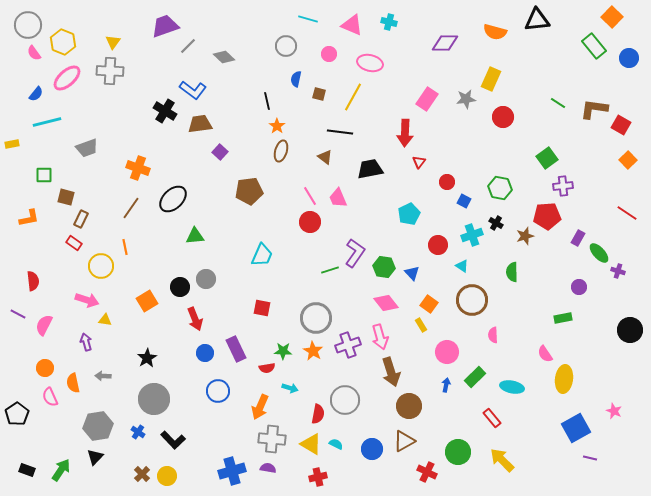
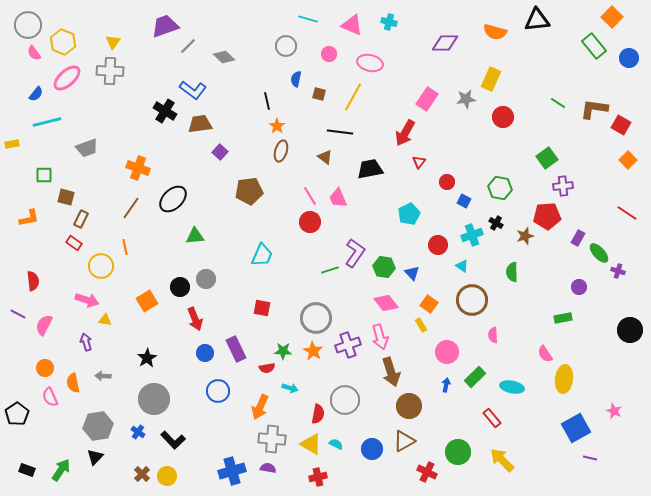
red arrow at (405, 133): rotated 28 degrees clockwise
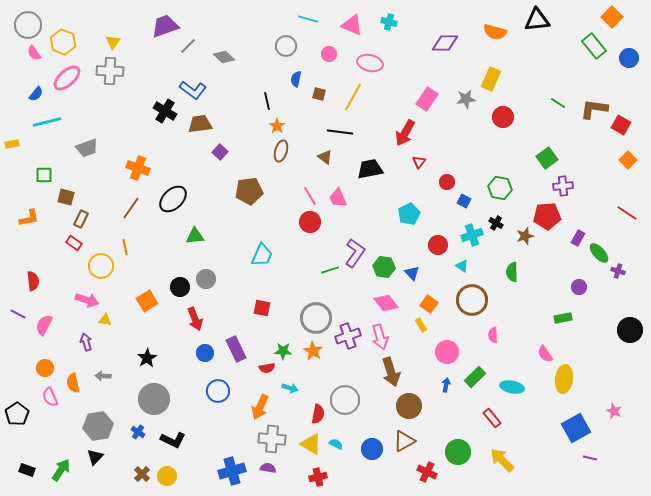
purple cross at (348, 345): moved 9 px up
black L-shape at (173, 440): rotated 20 degrees counterclockwise
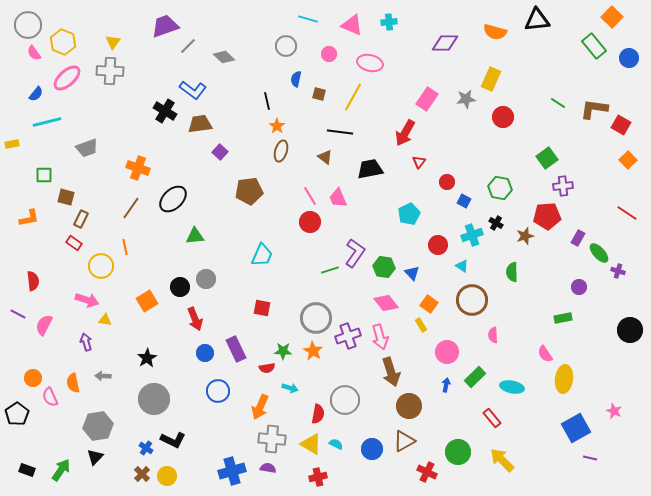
cyan cross at (389, 22): rotated 21 degrees counterclockwise
orange circle at (45, 368): moved 12 px left, 10 px down
blue cross at (138, 432): moved 8 px right, 16 px down
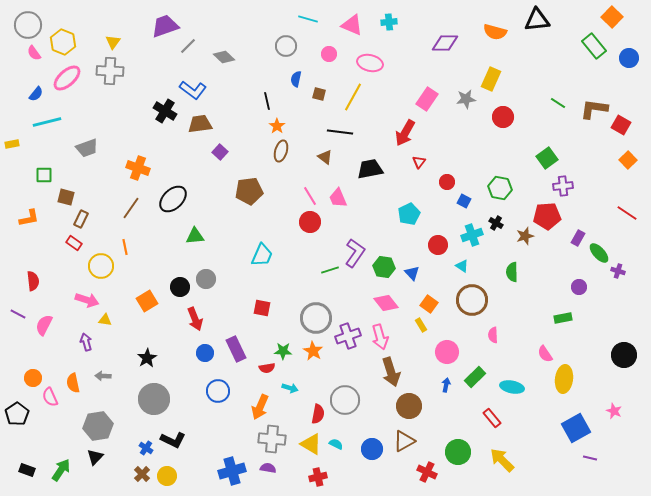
black circle at (630, 330): moved 6 px left, 25 px down
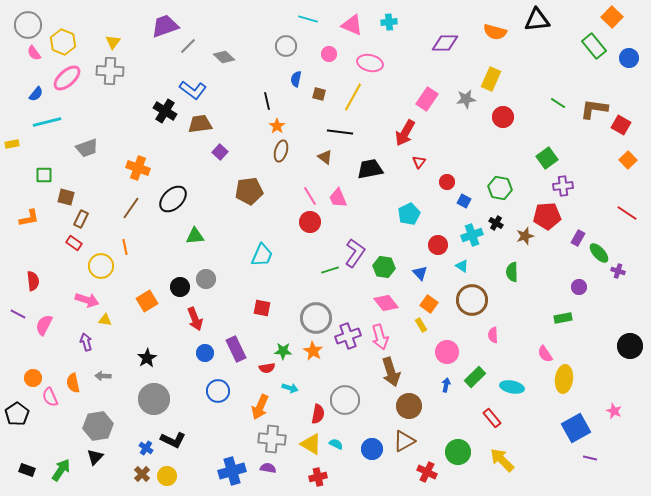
blue triangle at (412, 273): moved 8 px right
black circle at (624, 355): moved 6 px right, 9 px up
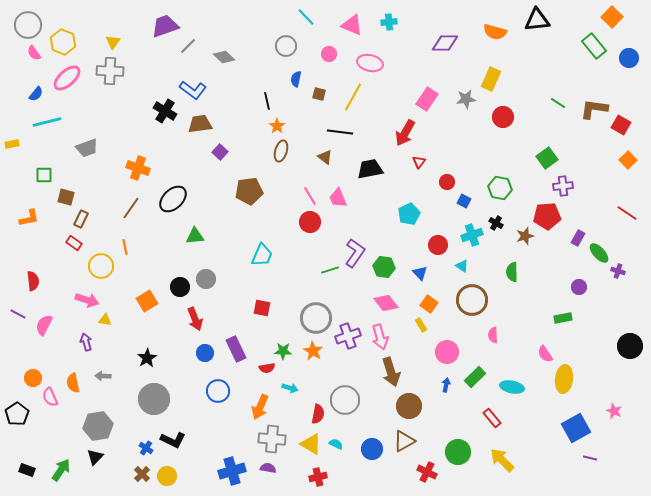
cyan line at (308, 19): moved 2 px left, 2 px up; rotated 30 degrees clockwise
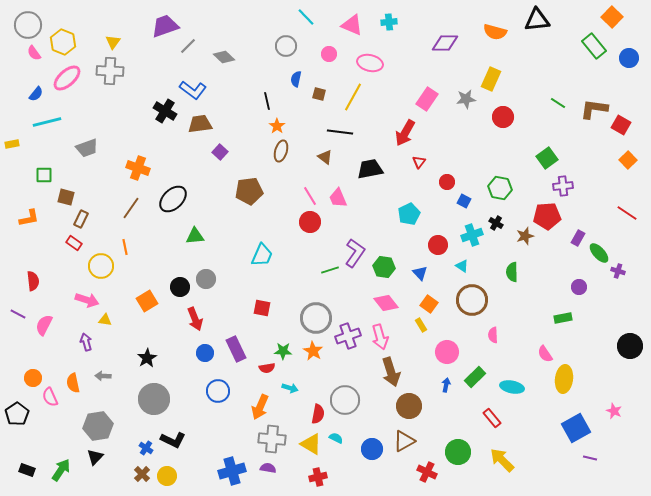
cyan semicircle at (336, 444): moved 6 px up
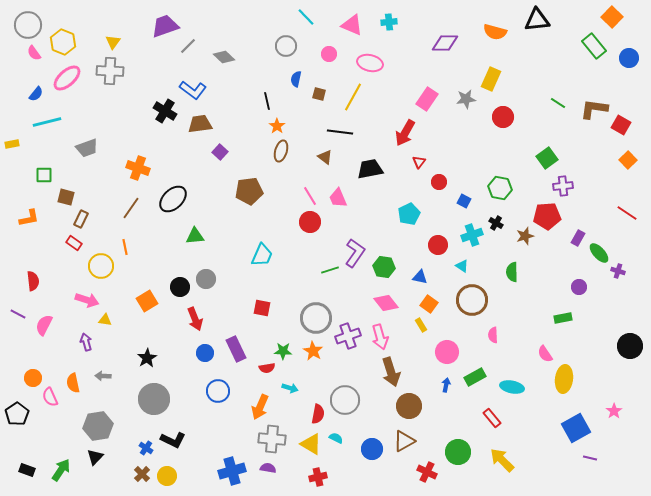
red circle at (447, 182): moved 8 px left
blue triangle at (420, 273): moved 4 px down; rotated 35 degrees counterclockwise
green rectangle at (475, 377): rotated 15 degrees clockwise
pink star at (614, 411): rotated 14 degrees clockwise
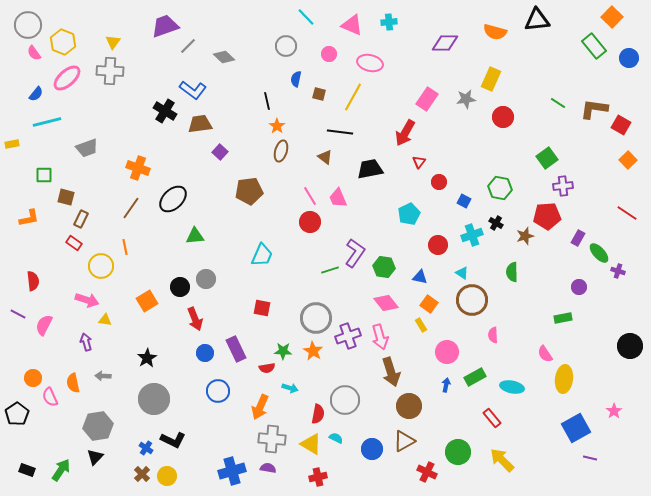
cyan triangle at (462, 266): moved 7 px down
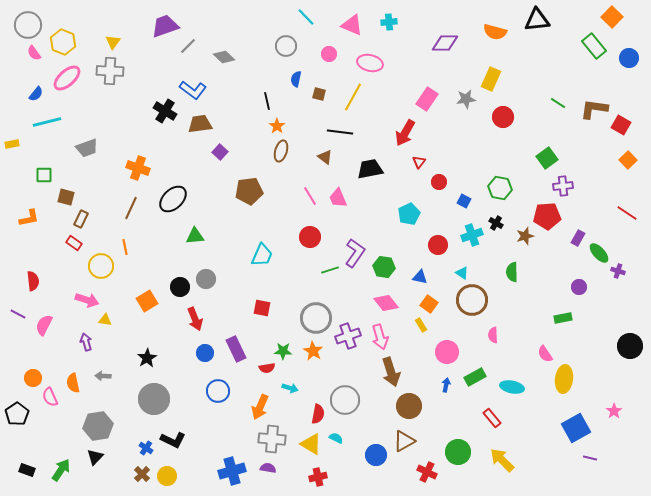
brown line at (131, 208): rotated 10 degrees counterclockwise
red circle at (310, 222): moved 15 px down
blue circle at (372, 449): moved 4 px right, 6 px down
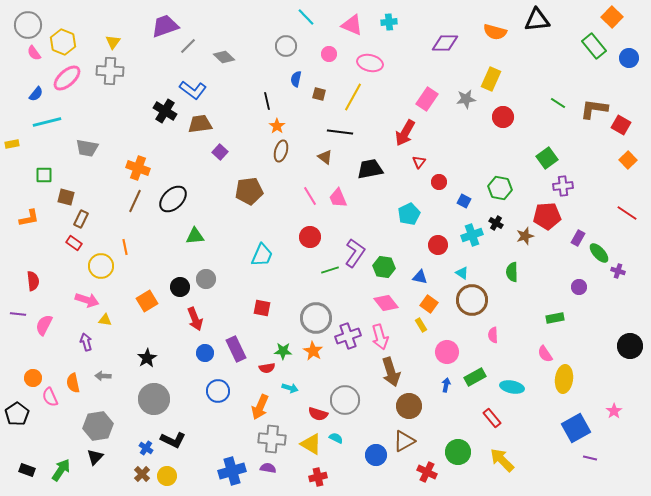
gray trapezoid at (87, 148): rotated 30 degrees clockwise
brown line at (131, 208): moved 4 px right, 7 px up
purple line at (18, 314): rotated 21 degrees counterclockwise
green rectangle at (563, 318): moved 8 px left
red semicircle at (318, 414): rotated 96 degrees clockwise
